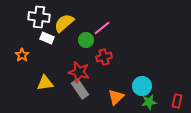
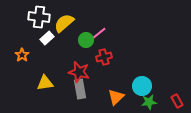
pink line: moved 4 px left, 6 px down
white rectangle: rotated 64 degrees counterclockwise
gray rectangle: rotated 24 degrees clockwise
red rectangle: rotated 40 degrees counterclockwise
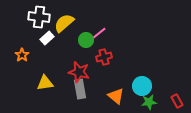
orange triangle: moved 1 px up; rotated 36 degrees counterclockwise
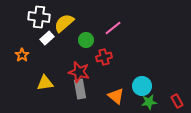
pink line: moved 15 px right, 6 px up
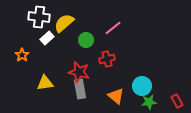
red cross: moved 3 px right, 2 px down
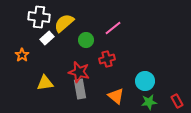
cyan circle: moved 3 px right, 5 px up
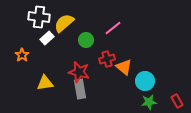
orange triangle: moved 8 px right, 29 px up
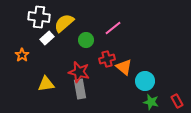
yellow triangle: moved 1 px right, 1 px down
green star: moved 2 px right; rotated 21 degrees clockwise
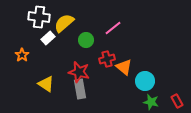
white rectangle: moved 1 px right
yellow triangle: rotated 42 degrees clockwise
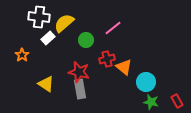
cyan circle: moved 1 px right, 1 px down
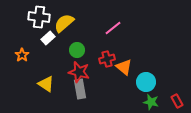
green circle: moved 9 px left, 10 px down
